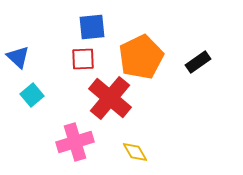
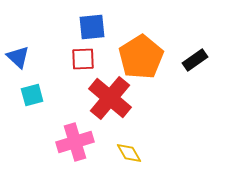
orange pentagon: rotated 6 degrees counterclockwise
black rectangle: moved 3 px left, 2 px up
cyan square: rotated 25 degrees clockwise
yellow diamond: moved 6 px left, 1 px down
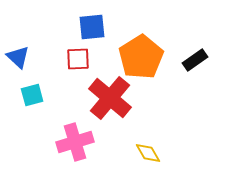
red square: moved 5 px left
yellow diamond: moved 19 px right
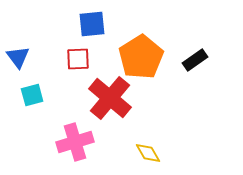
blue square: moved 3 px up
blue triangle: rotated 10 degrees clockwise
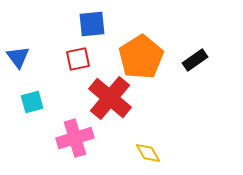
red square: rotated 10 degrees counterclockwise
cyan square: moved 7 px down
pink cross: moved 4 px up
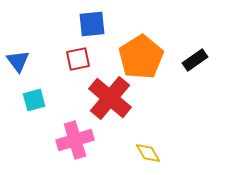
blue triangle: moved 4 px down
cyan square: moved 2 px right, 2 px up
pink cross: moved 2 px down
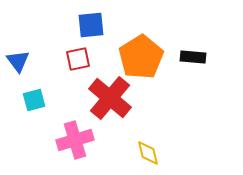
blue square: moved 1 px left, 1 px down
black rectangle: moved 2 px left, 3 px up; rotated 40 degrees clockwise
yellow diamond: rotated 16 degrees clockwise
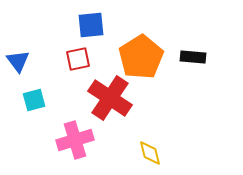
red cross: rotated 6 degrees counterclockwise
yellow diamond: moved 2 px right
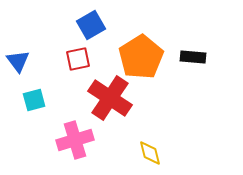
blue square: rotated 24 degrees counterclockwise
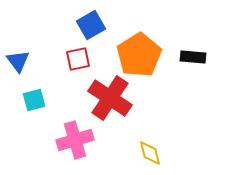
orange pentagon: moved 2 px left, 2 px up
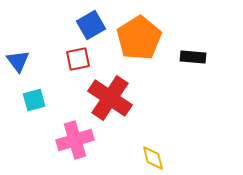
orange pentagon: moved 17 px up
yellow diamond: moved 3 px right, 5 px down
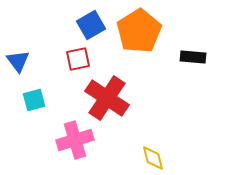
orange pentagon: moved 7 px up
red cross: moved 3 px left
